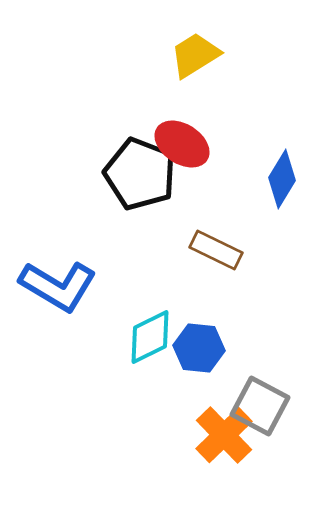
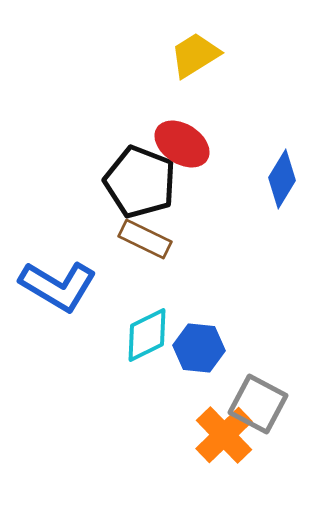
black pentagon: moved 8 px down
brown rectangle: moved 71 px left, 11 px up
cyan diamond: moved 3 px left, 2 px up
gray square: moved 2 px left, 2 px up
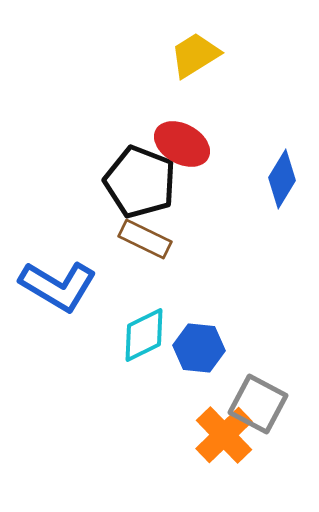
red ellipse: rotated 4 degrees counterclockwise
cyan diamond: moved 3 px left
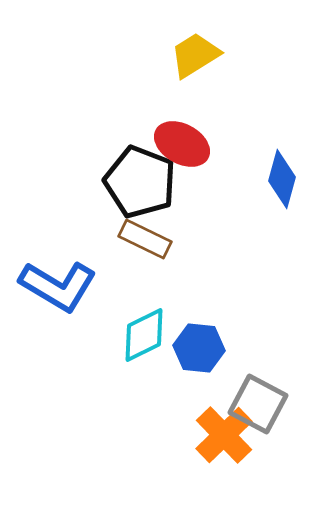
blue diamond: rotated 16 degrees counterclockwise
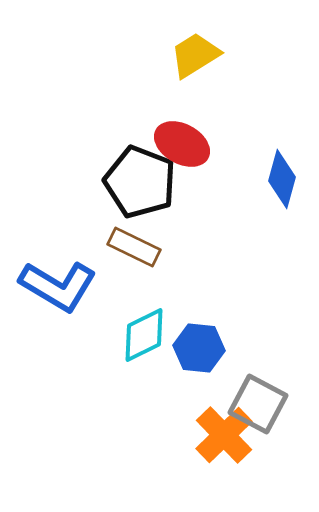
brown rectangle: moved 11 px left, 8 px down
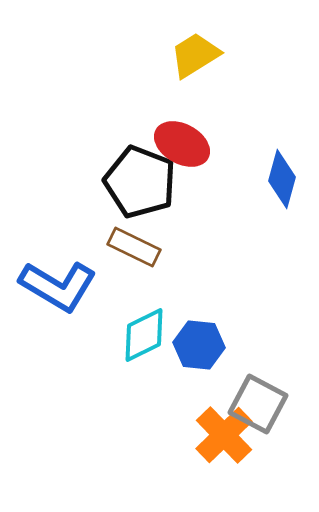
blue hexagon: moved 3 px up
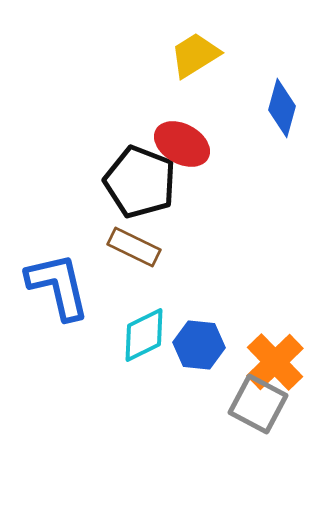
blue diamond: moved 71 px up
blue L-shape: rotated 134 degrees counterclockwise
orange cross: moved 51 px right, 73 px up
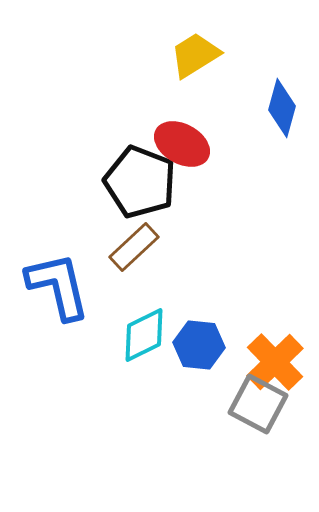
brown rectangle: rotated 69 degrees counterclockwise
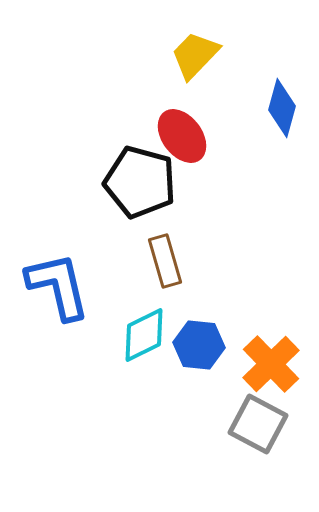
yellow trapezoid: rotated 14 degrees counterclockwise
red ellipse: moved 8 px up; rotated 24 degrees clockwise
black pentagon: rotated 6 degrees counterclockwise
brown rectangle: moved 31 px right, 14 px down; rotated 63 degrees counterclockwise
orange cross: moved 4 px left, 2 px down
gray square: moved 20 px down
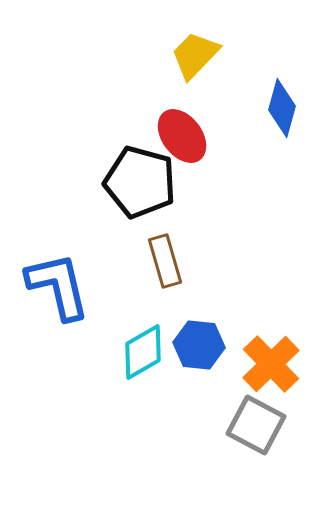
cyan diamond: moved 1 px left, 17 px down; rotated 4 degrees counterclockwise
gray square: moved 2 px left, 1 px down
